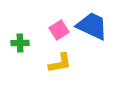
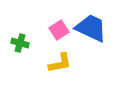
blue trapezoid: moved 1 px left, 2 px down
green cross: rotated 18 degrees clockwise
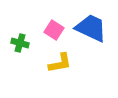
pink square: moved 5 px left; rotated 24 degrees counterclockwise
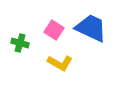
yellow L-shape: rotated 40 degrees clockwise
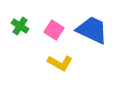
blue trapezoid: moved 1 px right, 2 px down
green cross: moved 17 px up; rotated 18 degrees clockwise
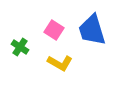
green cross: moved 21 px down
blue trapezoid: rotated 132 degrees counterclockwise
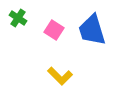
green cross: moved 2 px left, 29 px up
yellow L-shape: moved 13 px down; rotated 15 degrees clockwise
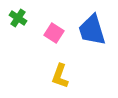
pink square: moved 3 px down
yellow L-shape: rotated 65 degrees clockwise
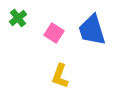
green cross: rotated 18 degrees clockwise
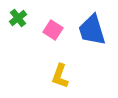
pink square: moved 1 px left, 3 px up
